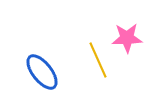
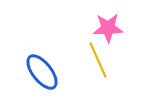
pink star: moved 19 px left, 10 px up
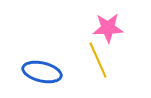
blue ellipse: rotated 39 degrees counterclockwise
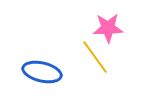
yellow line: moved 3 px left, 3 px up; rotated 12 degrees counterclockwise
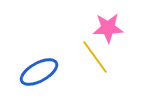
blue ellipse: moved 3 px left; rotated 42 degrees counterclockwise
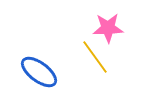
blue ellipse: rotated 66 degrees clockwise
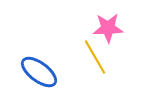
yellow line: rotated 6 degrees clockwise
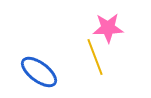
yellow line: rotated 9 degrees clockwise
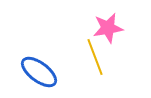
pink star: rotated 8 degrees counterclockwise
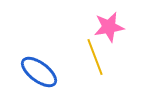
pink star: moved 1 px right, 1 px up
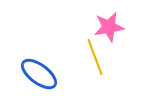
blue ellipse: moved 2 px down
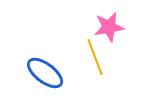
blue ellipse: moved 6 px right, 1 px up
